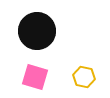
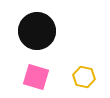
pink square: moved 1 px right
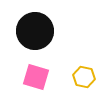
black circle: moved 2 px left
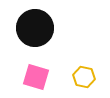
black circle: moved 3 px up
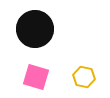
black circle: moved 1 px down
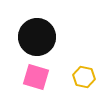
black circle: moved 2 px right, 8 px down
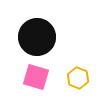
yellow hexagon: moved 6 px left, 1 px down; rotated 10 degrees clockwise
